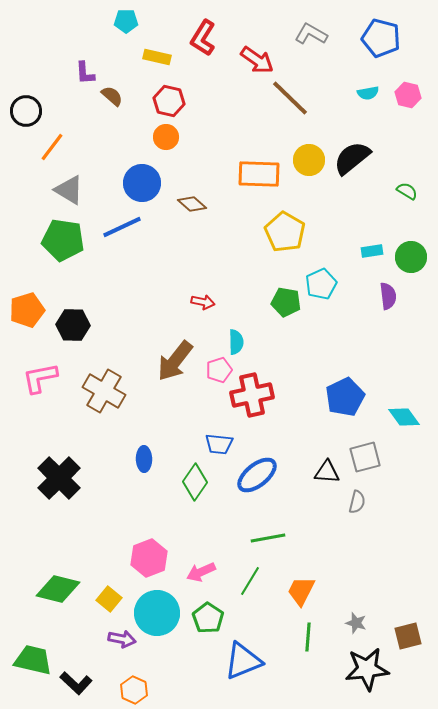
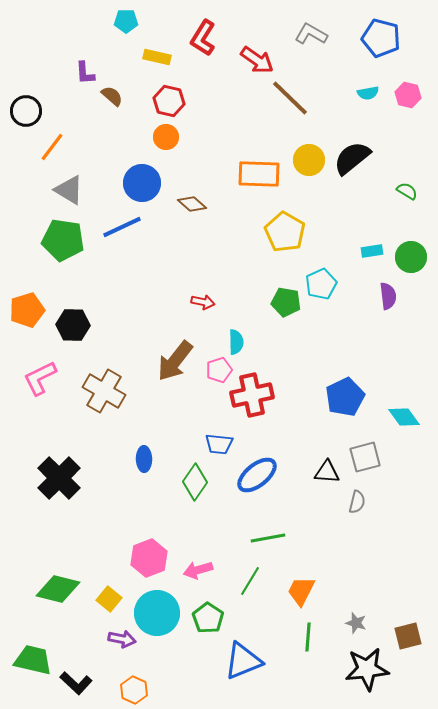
pink L-shape at (40, 378): rotated 15 degrees counterclockwise
pink arrow at (201, 572): moved 3 px left, 2 px up; rotated 8 degrees clockwise
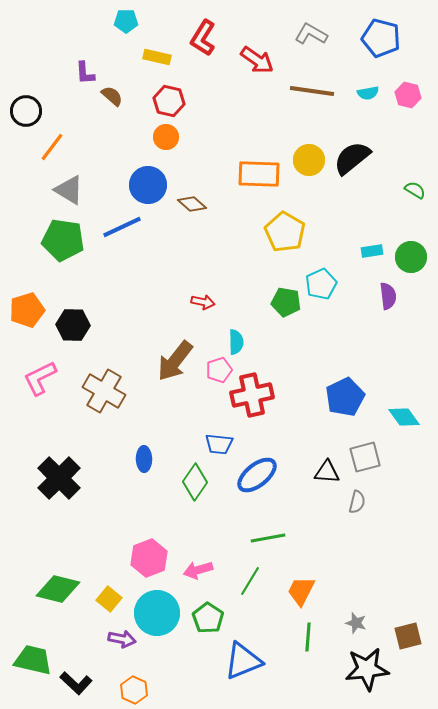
brown line at (290, 98): moved 22 px right, 7 px up; rotated 36 degrees counterclockwise
blue circle at (142, 183): moved 6 px right, 2 px down
green semicircle at (407, 191): moved 8 px right, 1 px up
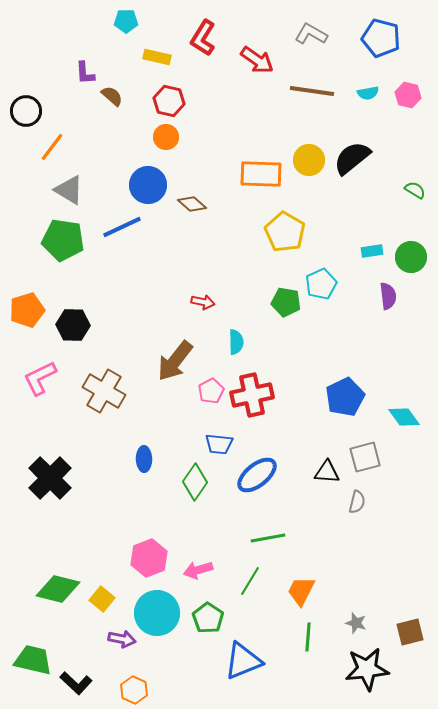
orange rectangle at (259, 174): moved 2 px right
pink pentagon at (219, 370): moved 8 px left, 21 px down; rotated 10 degrees counterclockwise
black cross at (59, 478): moved 9 px left
yellow square at (109, 599): moved 7 px left
brown square at (408, 636): moved 2 px right, 4 px up
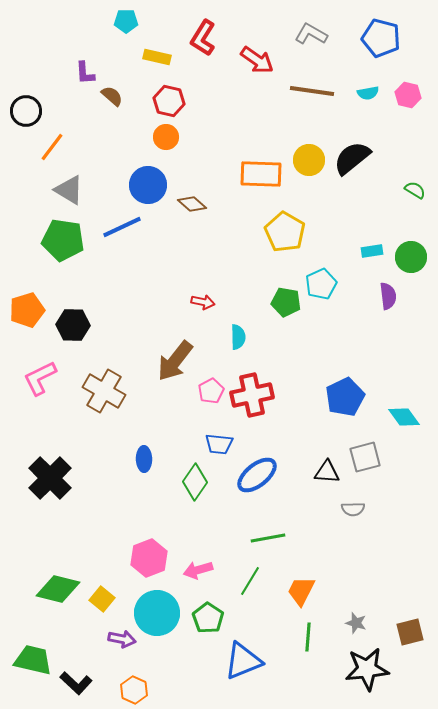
cyan semicircle at (236, 342): moved 2 px right, 5 px up
gray semicircle at (357, 502): moved 4 px left, 7 px down; rotated 75 degrees clockwise
